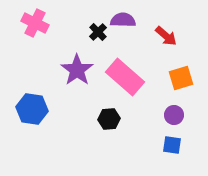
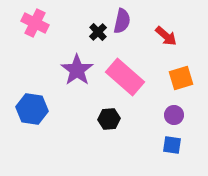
purple semicircle: moved 1 px left, 1 px down; rotated 100 degrees clockwise
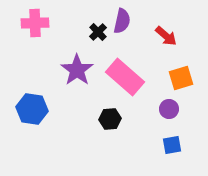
pink cross: rotated 28 degrees counterclockwise
purple circle: moved 5 px left, 6 px up
black hexagon: moved 1 px right
blue square: rotated 18 degrees counterclockwise
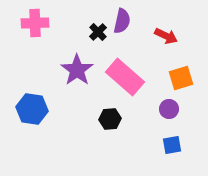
red arrow: rotated 15 degrees counterclockwise
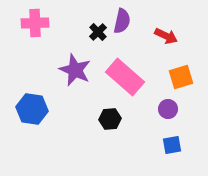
purple star: moved 2 px left; rotated 12 degrees counterclockwise
orange square: moved 1 px up
purple circle: moved 1 px left
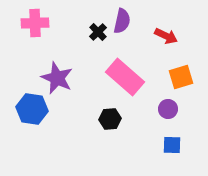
purple star: moved 18 px left, 8 px down
blue square: rotated 12 degrees clockwise
